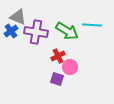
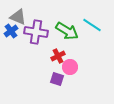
cyan line: rotated 30 degrees clockwise
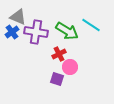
cyan line: moved 1 px left
blue cross: moved 1 px right, 1 px down
red cross: moved 1 px right, 2 px up
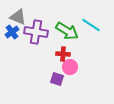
red cross: moved 4 px right; rotated 32 degrees clockwise
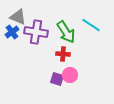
green arrow: moved 1 px left, 1 px down; rotated 25 degrees clockwise
pink circle: moved 8 px down
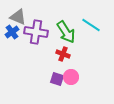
red cross: rotated 16 degrees clockwise
pink circle: moved 1 px right, 2 px down
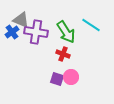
gray triangle: moved 3 px right, 3 px down
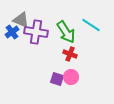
red cross: moved 7 px right
